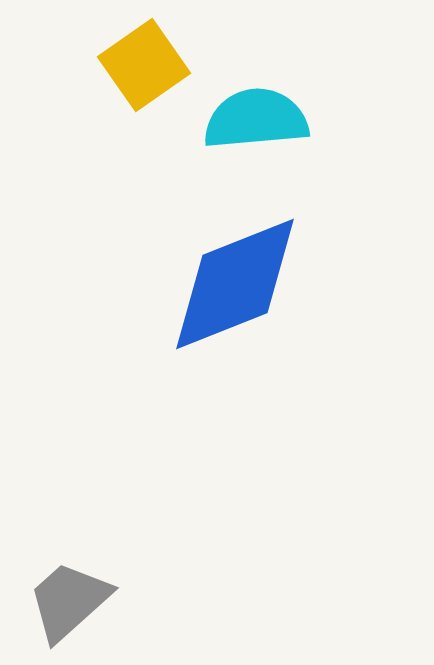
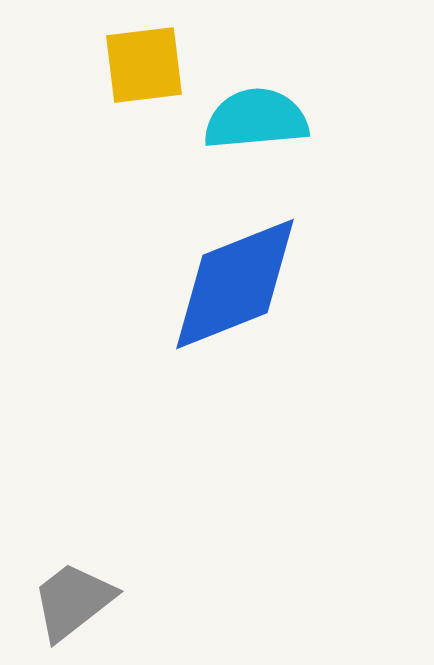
yellow square: rotated 28 degrees clockwise
gray trapezoid: moved 4 px right; rotated 4 degrees clockwise
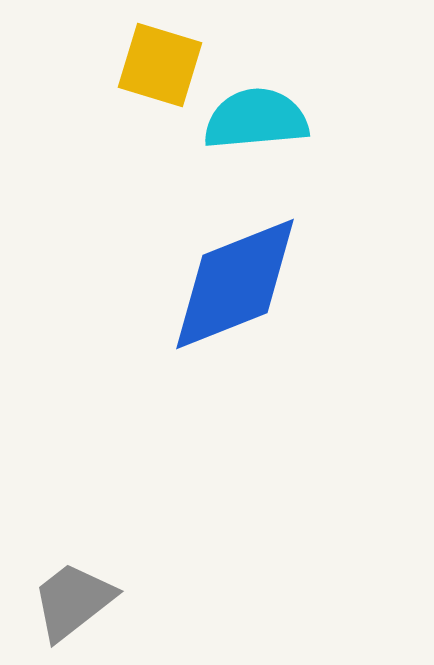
yellow square: moved 16 px right; rotated 24 degrees clockwise
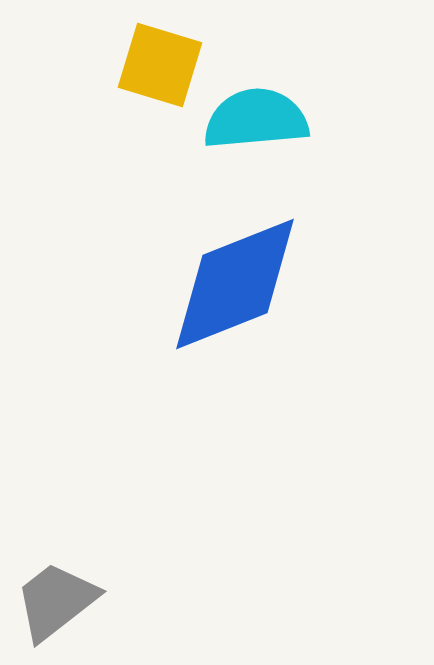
gray trapezoid: moved 17 px left
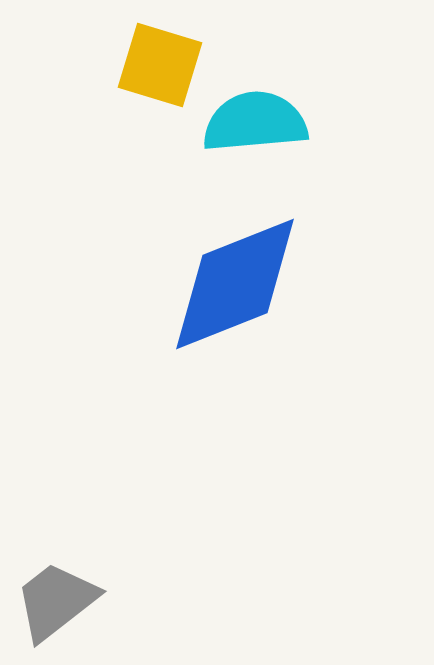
cyan semicircle: moved 1 px left, 3 px down
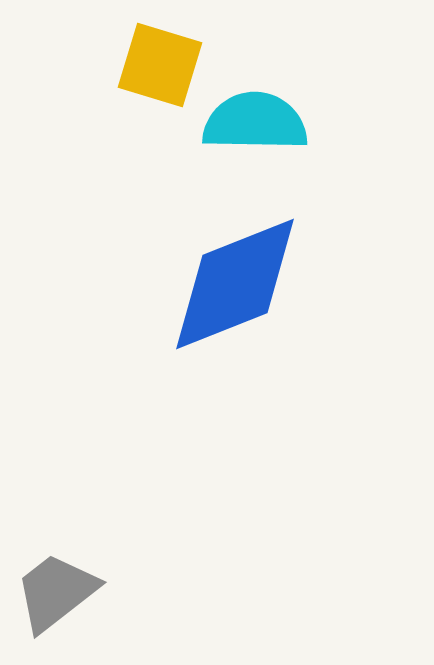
cyan semicircle: rotated 6 degrees clockwise
gray trapezoid: moved 9 px up
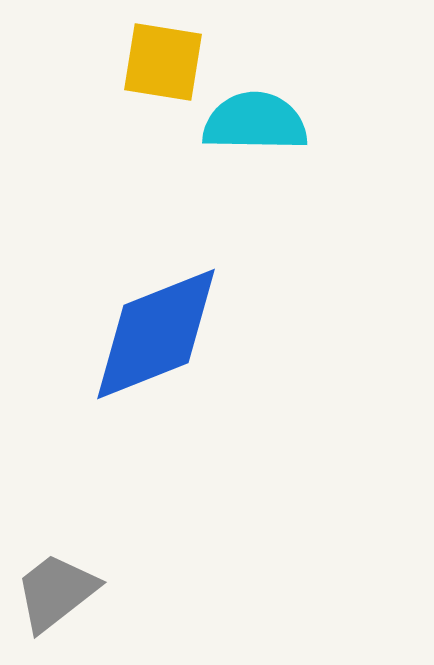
yellow square: moved 3 px right, 3 px up; rotated 8 degrees counterclockwise
blue diamond: moved 79 px left, 50 px down
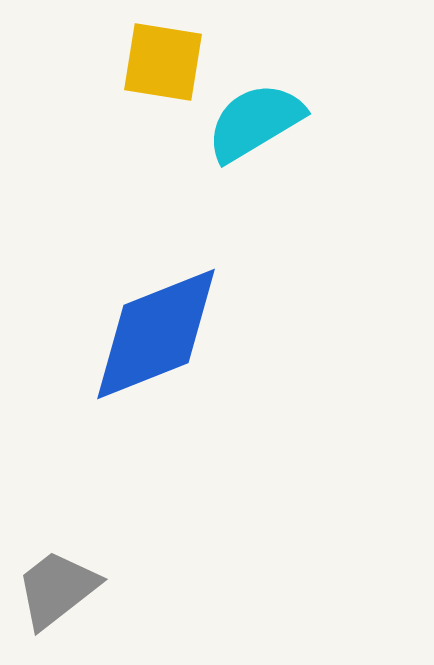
cyan semicircle: rotated 32 degrees counterclockwise
gray trapezoid: moved 1 px right, 3 px up
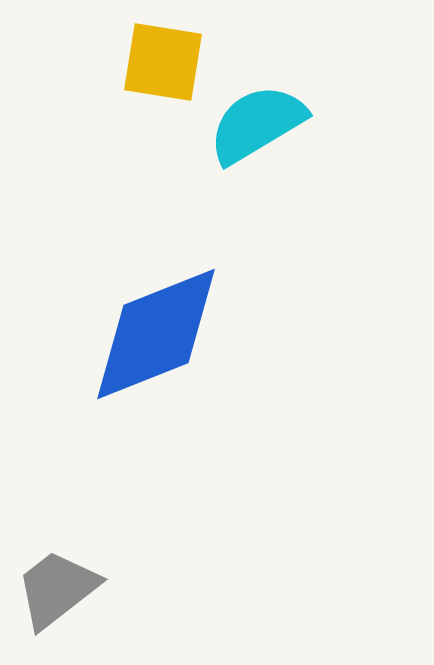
cyan semicircle: moved 2 px right, 2 px down
